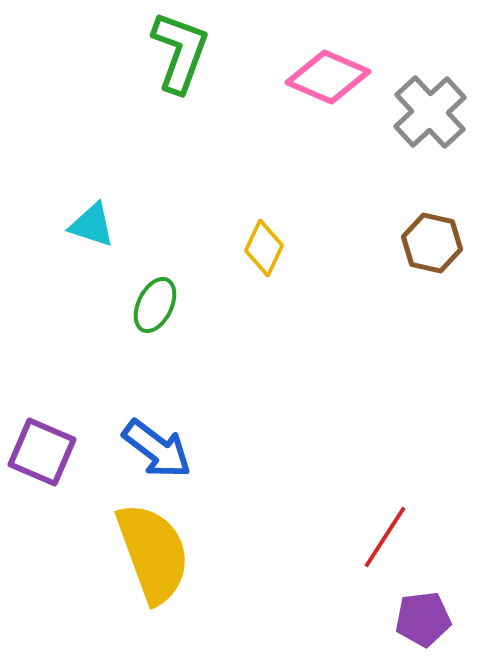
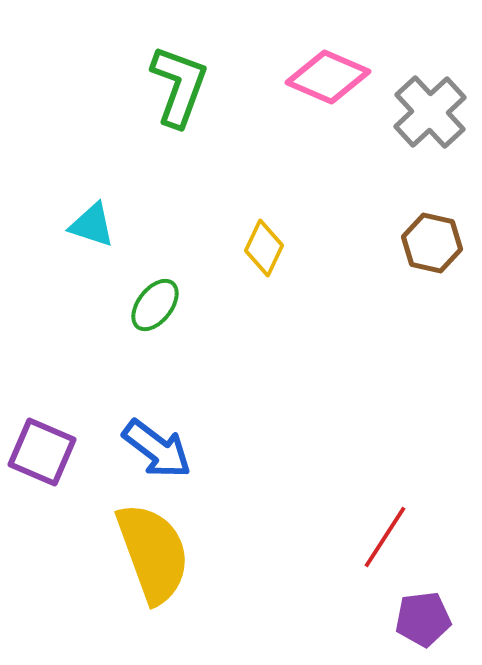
green L-shape: moved 1 px left, 34 px down
green ellipse: rotated 12 degrees clockwise
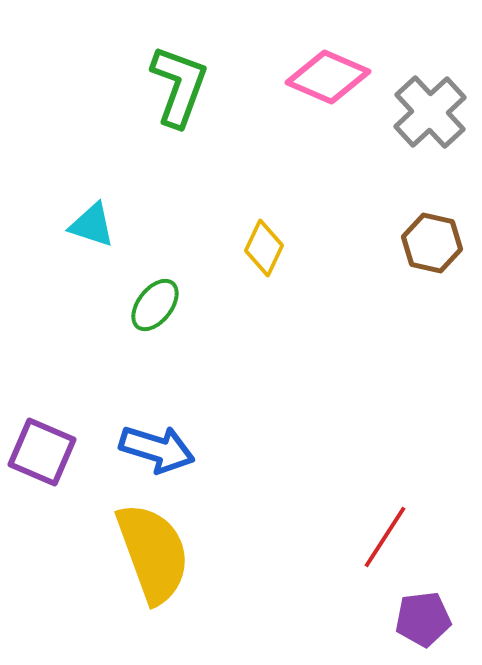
blue arrow: rotated 20 degrees counterclockwise
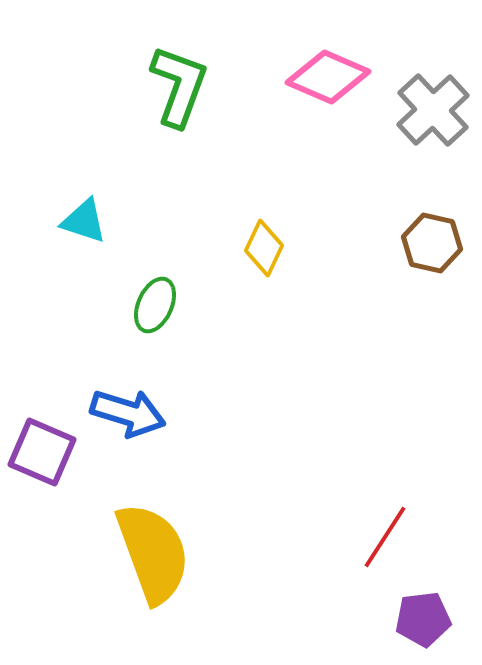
gray cross: moved 3 px right, 2 px up
cyan triangle: moved 8 px left, 4 px up
green ellipse: rotated 14 degrees counterclockwise
blue arrow: moved 29 px left, 36 px up
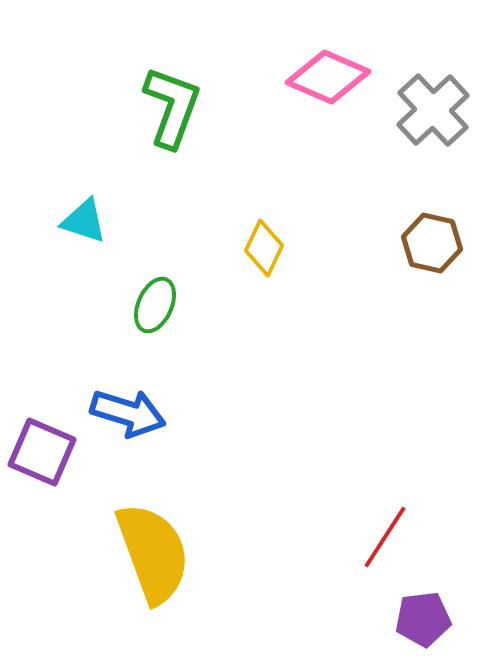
green L-shape: moved 7 px left, 21 px down
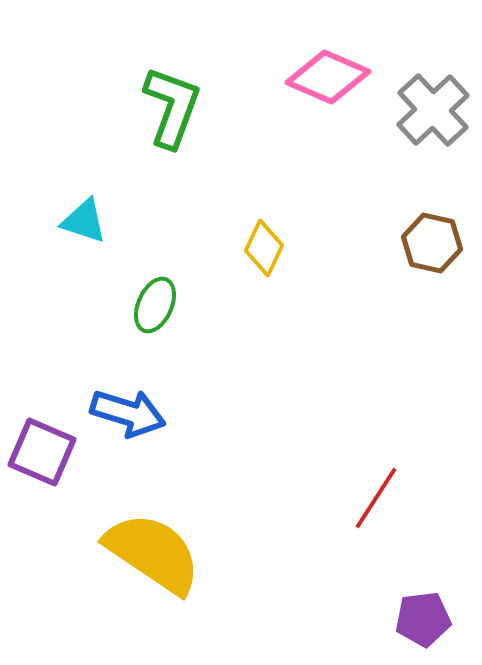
red line: moved 9 px left, 39 px up
yellow semicircle: rotated 36 degrees counterclockwise
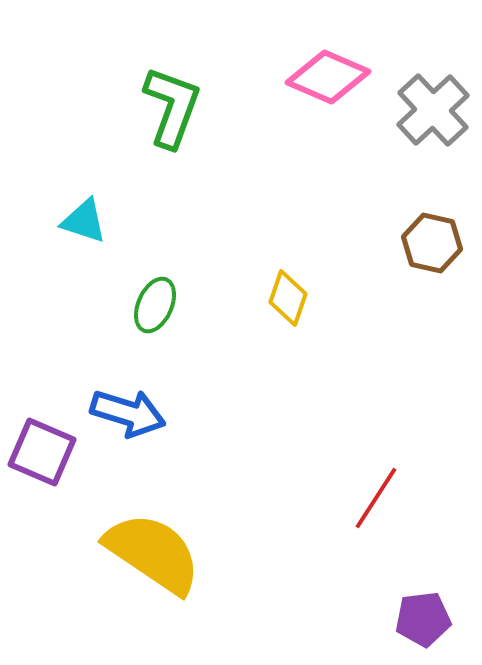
yellow diamond: moved 24 px right, 50 px down; rotated 6 degrees counterclockwise
